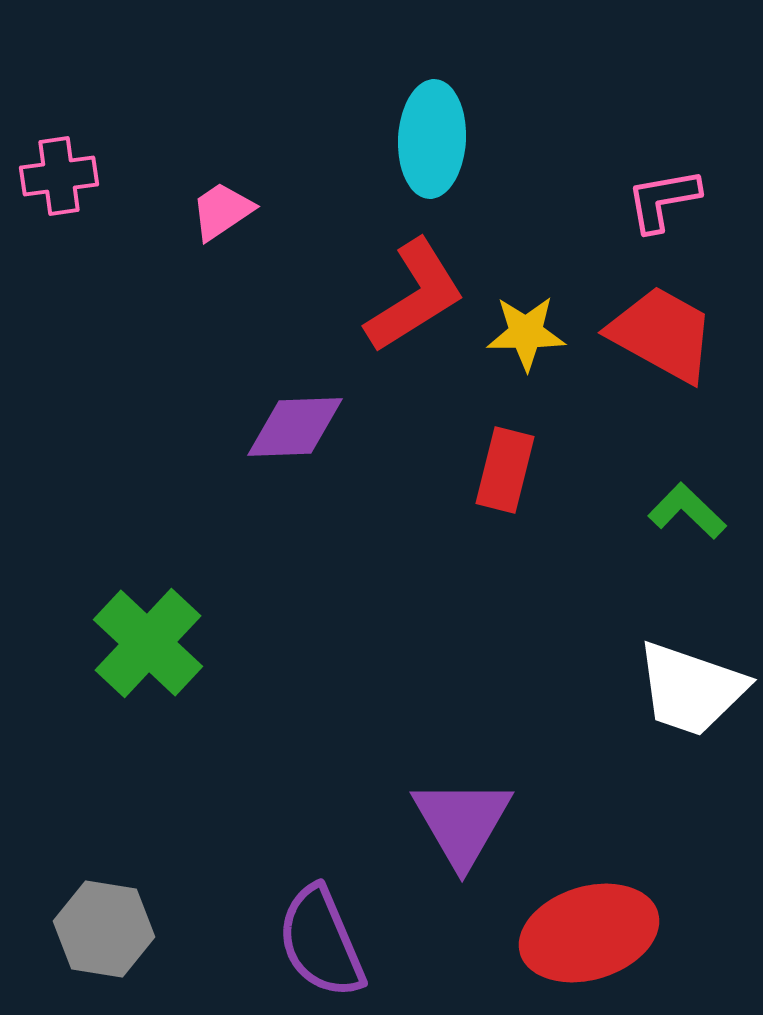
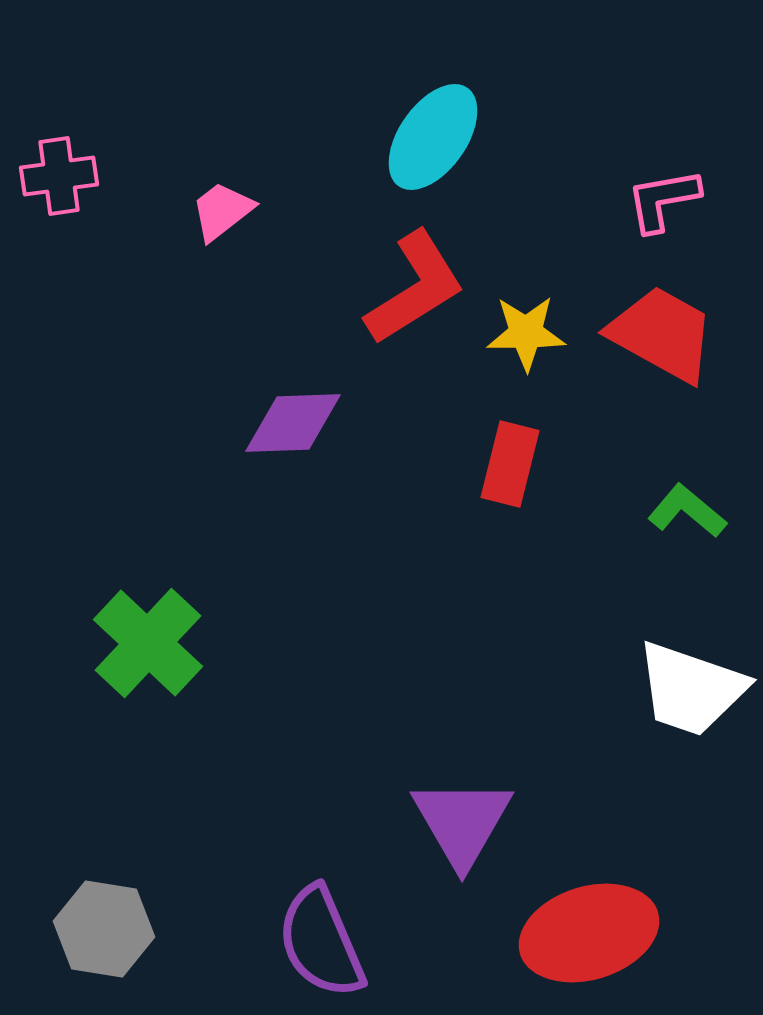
cyan ellipse: moved 1 px right, 2 px up; rotated 32 degrees clockwise
pink trapezoid: rotated 4 degrees counterclockwise
red L-shape: moved 8 px up
purple diamond: moved 2 px left, 4 px up
red rectangle: moved 5 px right, 6 px up
green L-shape: rotated 4 degrees counterclockwise
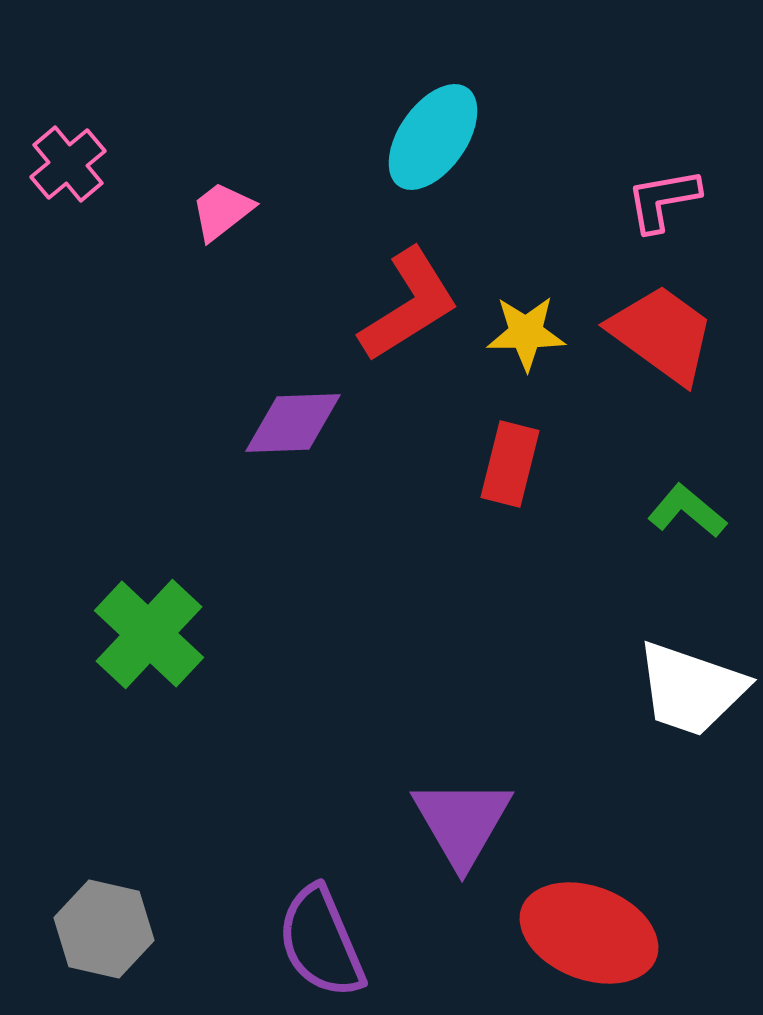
pink cross: moved 9 px right, 12 px up; rotated 32 degrees counterclockwise
red L-shape: moved 6 px left, 17 px down
red trapezoid: rotated 7 degrees clockwise
green cross: moved 1 px right, 9 px up
gray hexagon: rotated 4 degrees clockwise
red ellipse: rotated 38 degrees clockwise
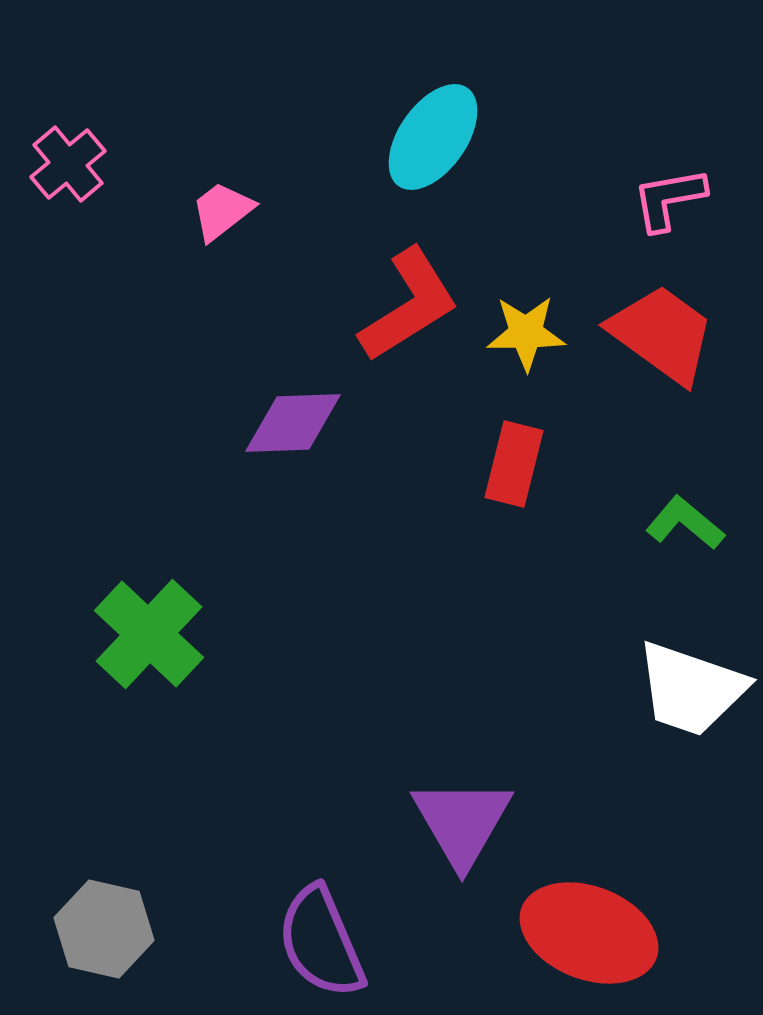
pink L-shape: moved 6 px right, 1 px up
red rectangle: moved 4 px right
green L-shape: moved 2 px left, 12 px down
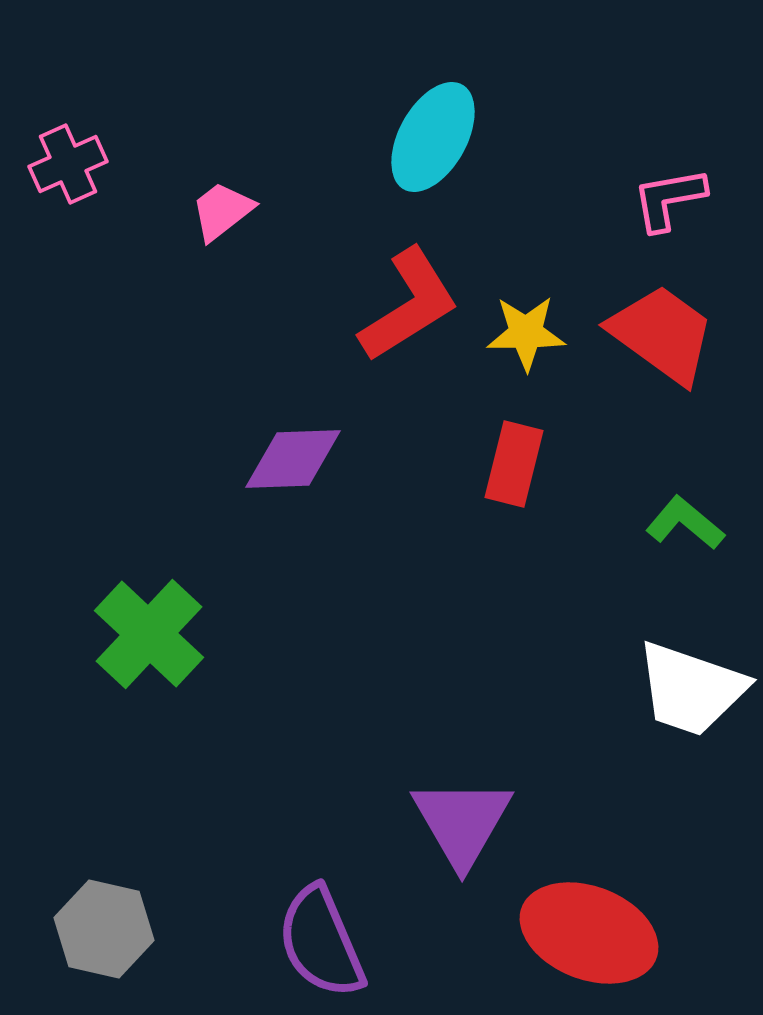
cyan ellipse: rotated 6 degrees counterclockwise
pink cross: rotated 16 degrees clockwise
purple diamond: moved 36 px down
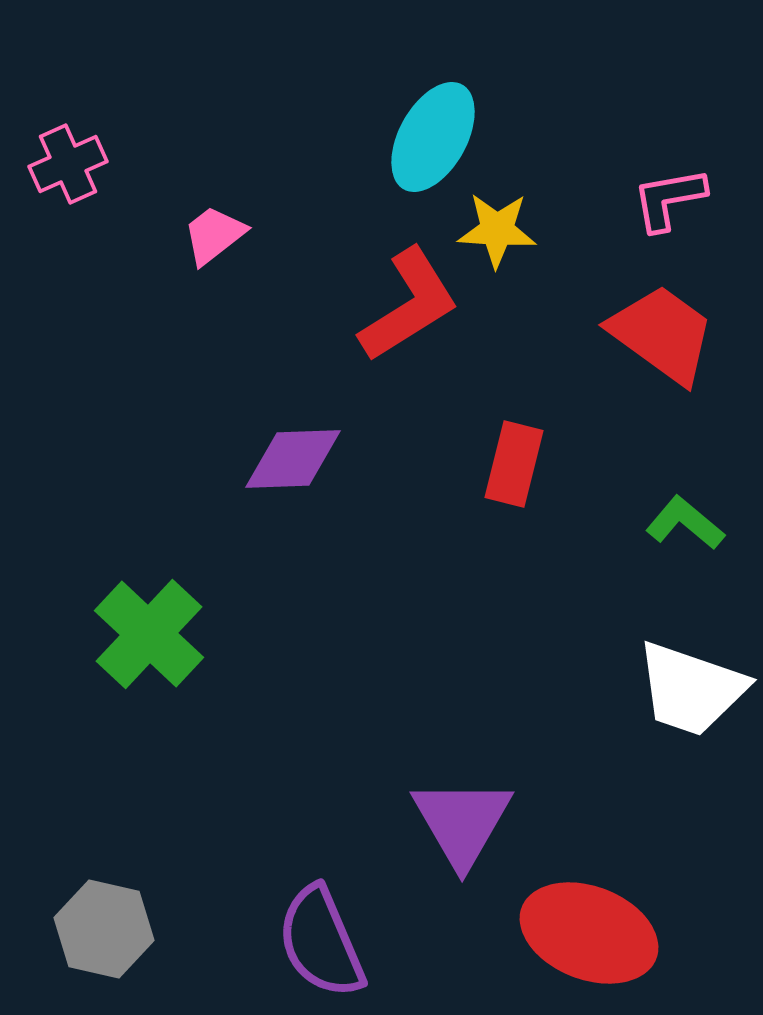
pink trapezoid: moved 8 px left, 24 px down
yellow star: moved 29 px left, 103 px up; rotated 4 degrees clockwise
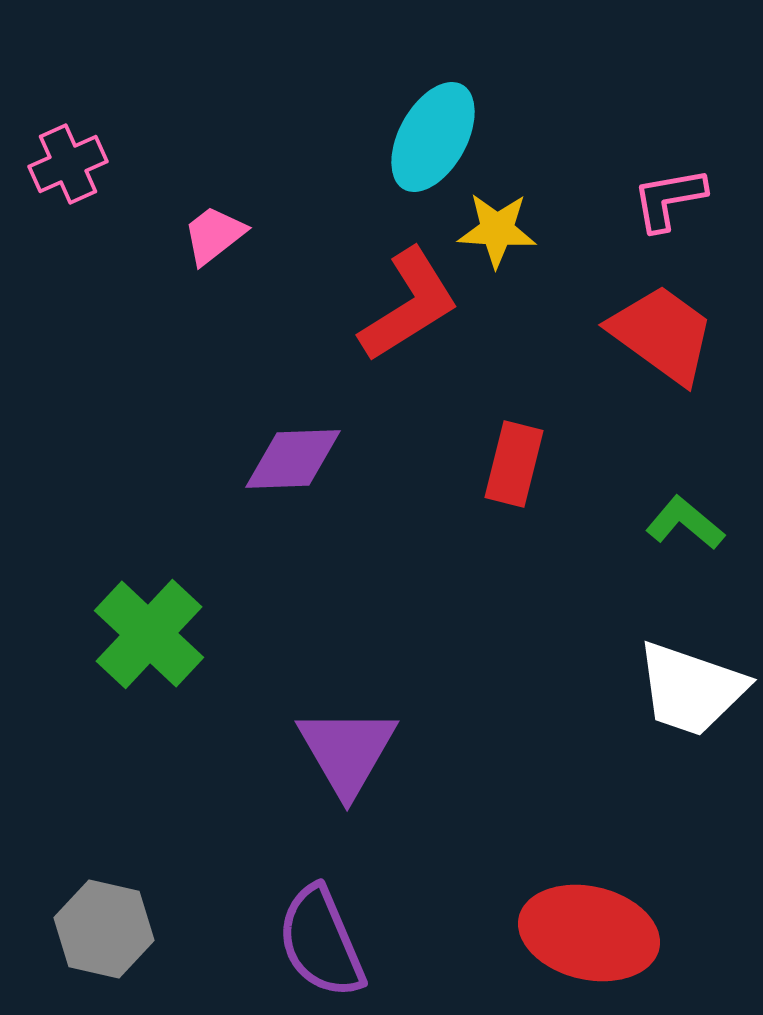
purple triangle: moved 115 px left, 71 px up
red ellipse: rotated 8 degrees counterclockwise
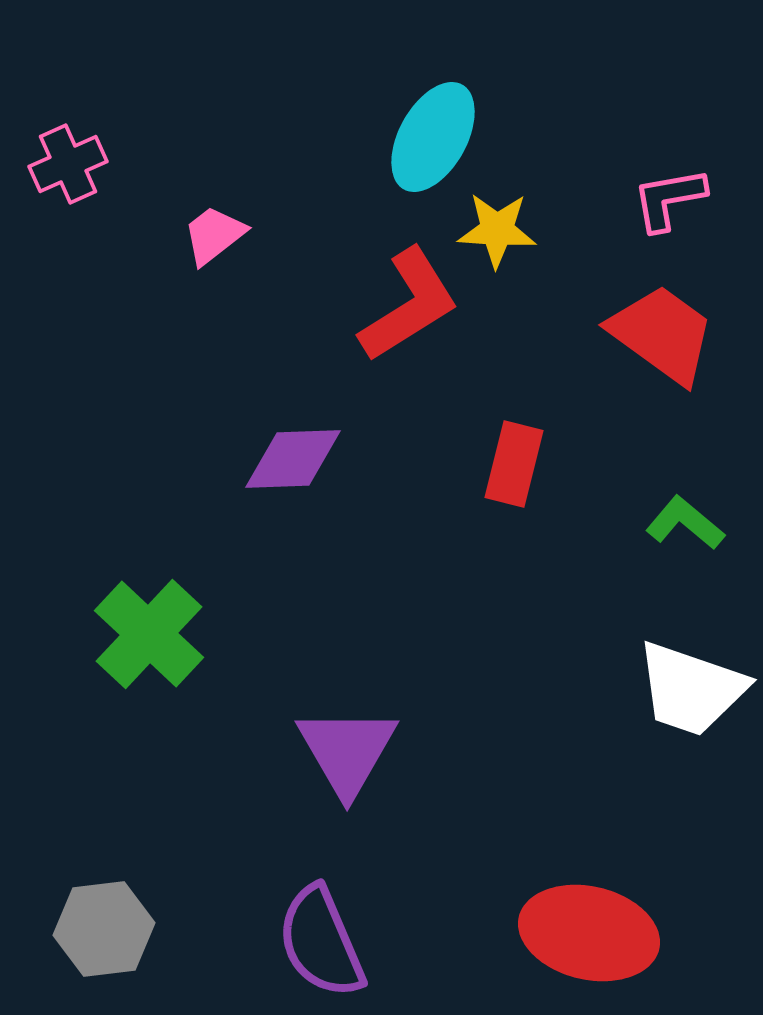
gray hexagon: rotated 20 degrees counterclockwise
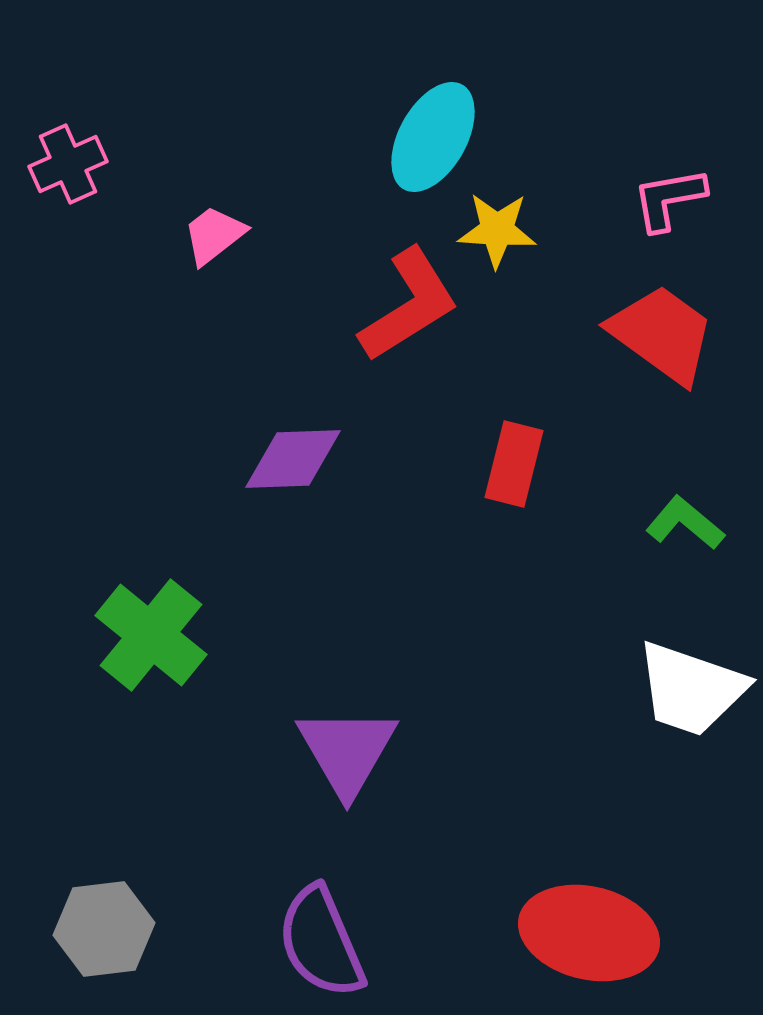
green cross: moved 2 px right, 1 px down; rotated 4 degrees counterclockwise
